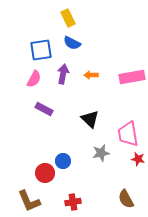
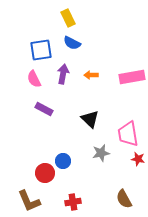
pink semicircle: rotated 126 degrees clockwise
brown semicircle: moved 2 px left
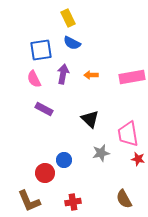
blue circle: moved 1 px right, 1 px up
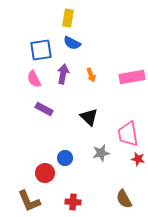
yellow rectangle: rotated 36 degrees clockwise
orange arrow: rotated 112 degrees counterclockwise
black triangle: moved 1 px left, 2 px up
blue circle: moved 1 px right, 2 px up
red cross: rotated 14 degrees clockwise
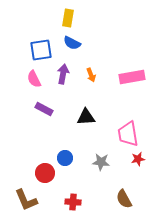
black triangle: moved 3 px left; rotated 48 degrees counterclockwise
gray star: moved 9 px down; rotated 18 degrees clockwise
red star: rotated 24 degrees counterclockwise
brown L-shape: moved 3 px left, 1 px up
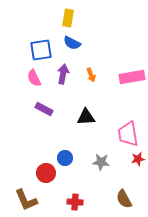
pink semicircle: moved 1 px up
red circle: moved 1 px right
red cross: moved 2 px right
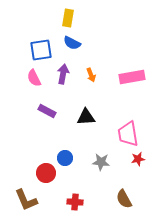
purple rectangle: moved 3 px right, 2 px down
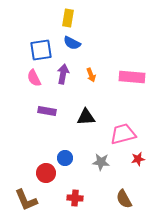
pink rectangle: rotated 15 degrees clockwise
purple rectangle: rotated 18 degrees counterclockwise
pink trapezoid: moved 5 px left; rotated 84 degrees clockwise
red cross: moved 4 px up
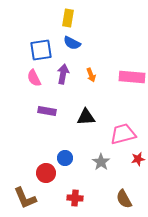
gray star: rotated 30 degrees clockwise
brown L-shape: moved 1 px left, 2 px up
